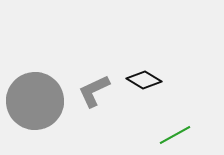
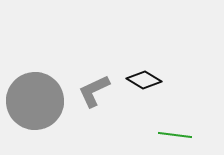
green line: rotated 36 degrees clockwise
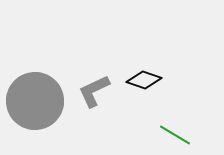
black diamond: rotated 12 degrees counterclockwise
green line: rotated 24 degrees clockwise
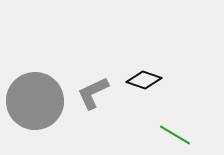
gray L-shape: moved 1 px left, 2 px down
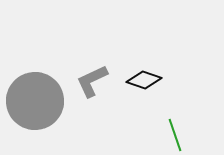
gray L-shape: moved 1 px left, 12 px up
green line: rotated 40 degrees clockwise
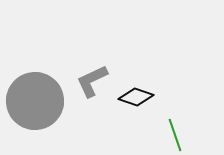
black diamond: moved 8 px left, 17 px down
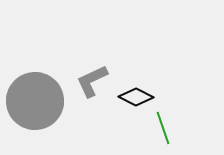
black diamond: rotated 8 degrees clockwise
green line: moved 12 px left, 7 px up
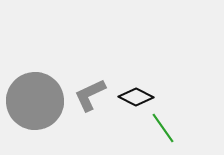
gray L-shape: moved 2 px left, 14 px down
green line: rotated 16 degrees counterclockwise
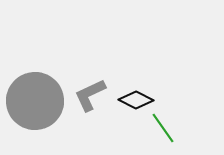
black diamond: moved 3 px down
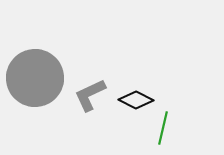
gray circle: moved 23 px up
green line: rotated 48 degrees clockwise
